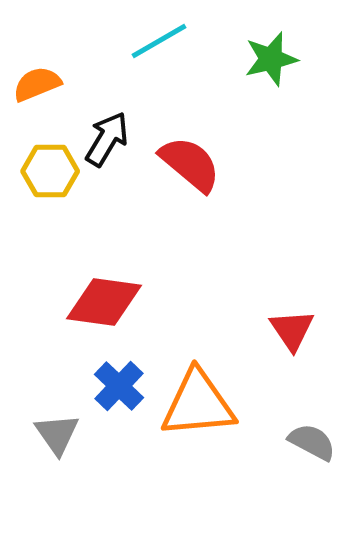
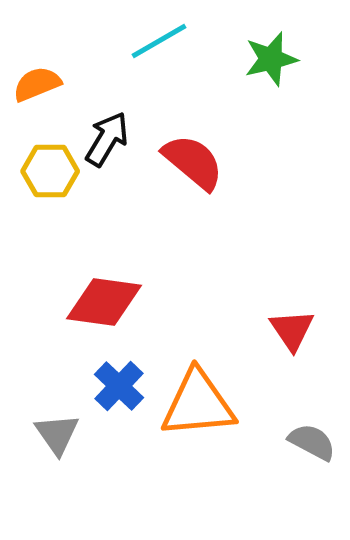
red semicircle: moved 3 px right, 2 px up
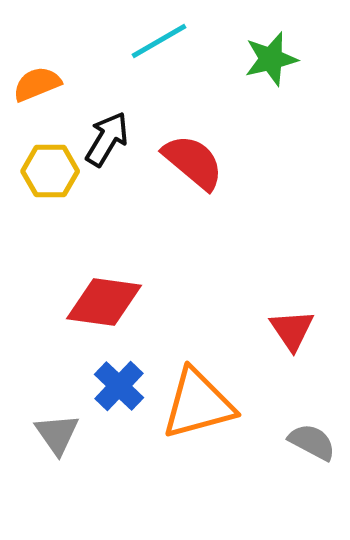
orange triangle: rotated 10 degrees counterclockwise
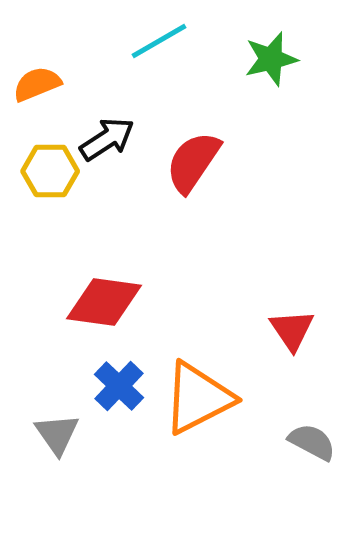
black arrow: rotated 26 degrees clockwise
red semicircle: rotated 96 degrees counterclockwise
orange triangle: moved 6 px up; rotated 12 degrees counterclockwise
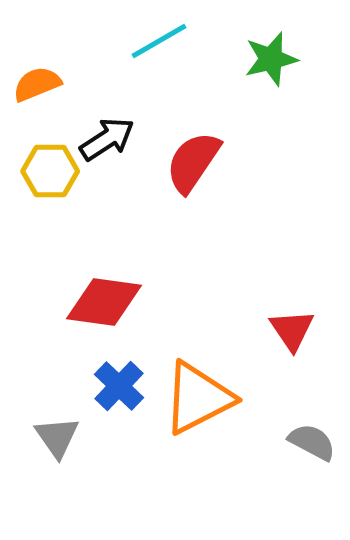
gray triangle: moved 3 px down
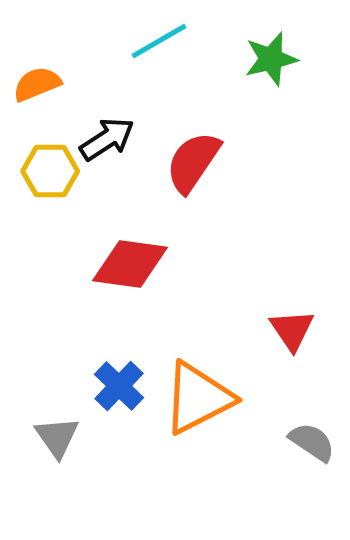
red diamond: moved 26 px right, 38 px up
gray semicircle: rotated 6 degrees clockwise
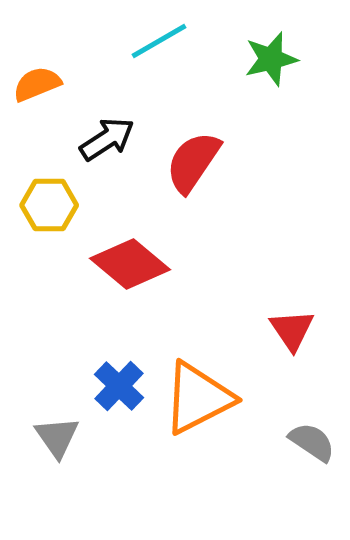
yellow hexagon: moved 1 px left, 34 px down
red diamond: rotated 32 degrees clockwise
